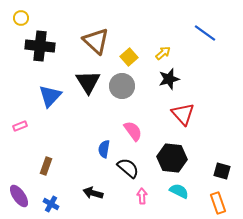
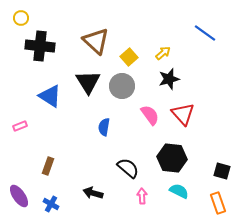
blue triangle: rotated 40 degrees counterclockwise
pink semicircle: moved 17 px right, 16 px up
blue semicircle: moved 22 px up
brown rectangle: moved 2 px right
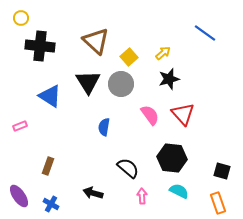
gray circle: moved 1 px left, 2 px up
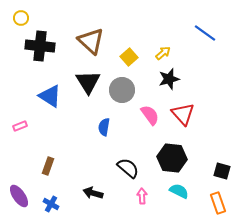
brown triangle: moved 5 px left
gray circle: moved 1 px right, 6 px down
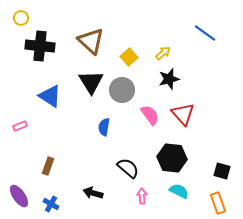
black triangle: moved 3 px right
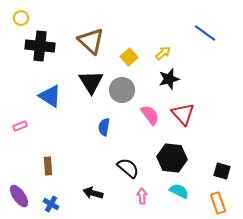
brown rectangle: rotated 24 degrees counterclockwise
